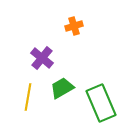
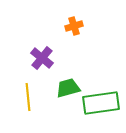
green trapezoid: moved 6 px right; rotated 15 degrees clockwise
yellow line: rotated 16 degrees counterclockwise
green rectangle: rotated 75 degrees counterclockwise
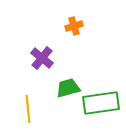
yellow line: moved 12 px down
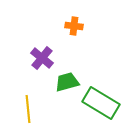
orange cross: rotated 24 degrees clockwise
green trapezoid: moved 1 px left, 6 px up
green rectangle: rotated 39 degrees clockwise
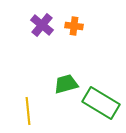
purple cross: moved 33 px up
green trapezoid: moved 1 px left, 2 px down
yellow line: moved 2 px down
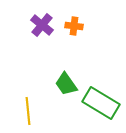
green trapezoid: rotated 110 degrees counterclockwise
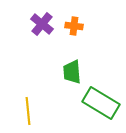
purple cross: moved 1 px up
green trapezoid: moved 6 px right, 12 px up; rotated 30 degrees clockwise
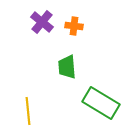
purple cross: moved 2 px up
green trapezoid: moved 5 px left, 5 px up
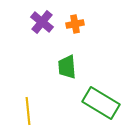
orange cross: moved 1 px right, 2 px up; rotated 18 degrees counterclockwise
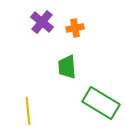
orange cross: moved 4 px down
